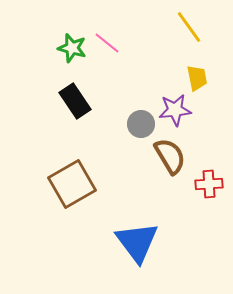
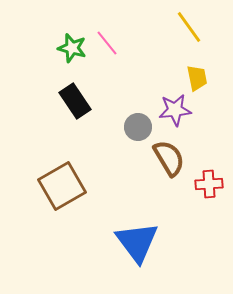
pink line: rotated 12 degrees clockwise
gray circle: moved 3 px left, 3 px down
brown semicircle: moved 1 px left, 2 px down
brown square: moved 10 px left, 2 px down
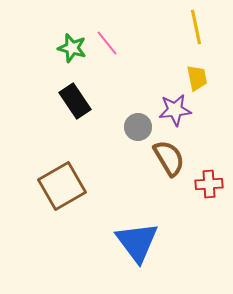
yellow line: moved 7 px right; rotated 24 degrees clockwise
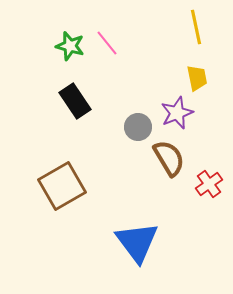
green star: moved 2 px left, 2 px up
purple star: moved 2 px right, 3 px down; rotated 16 degrees counterclockwise
red cross: rotated 32 degrees counterclockwise
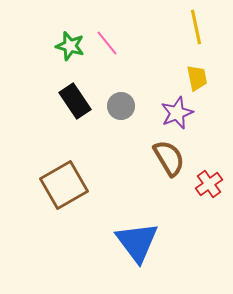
gray circle: moved 17 px left, 21 px up
brown square: moved 2 px right, 1 px up
